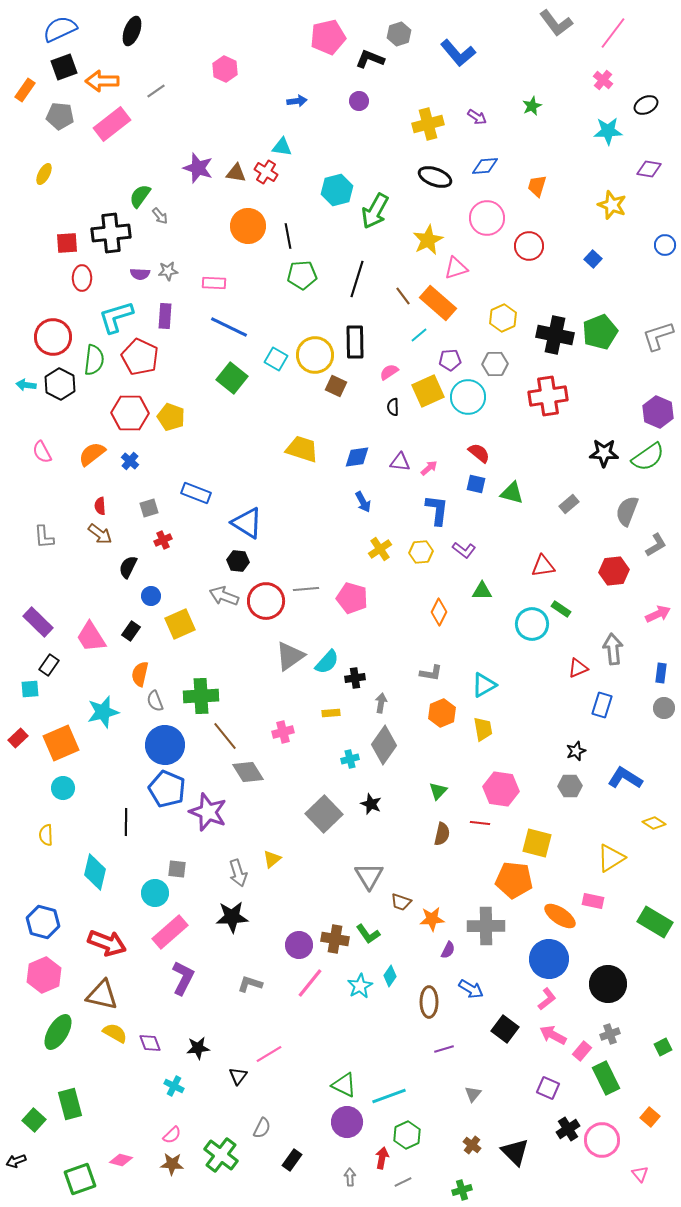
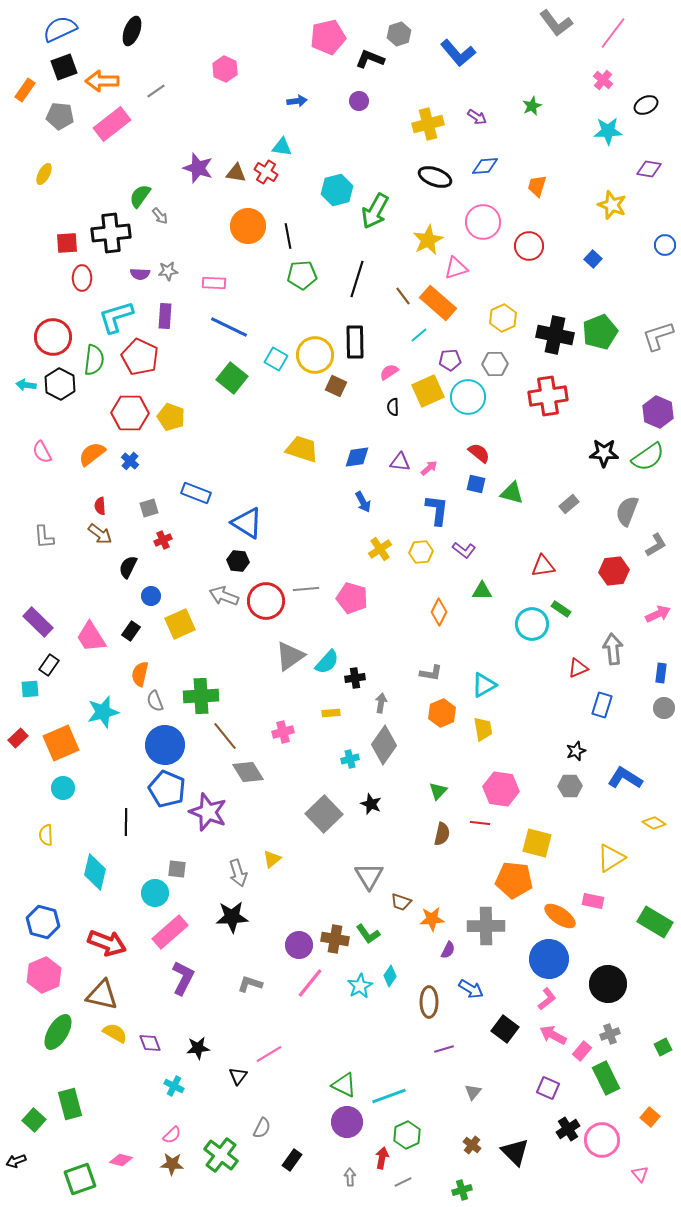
pink circle at (487, 218): moved 4 px left, 4 px down
gray triangle at (473, 1094): moved 2 px up
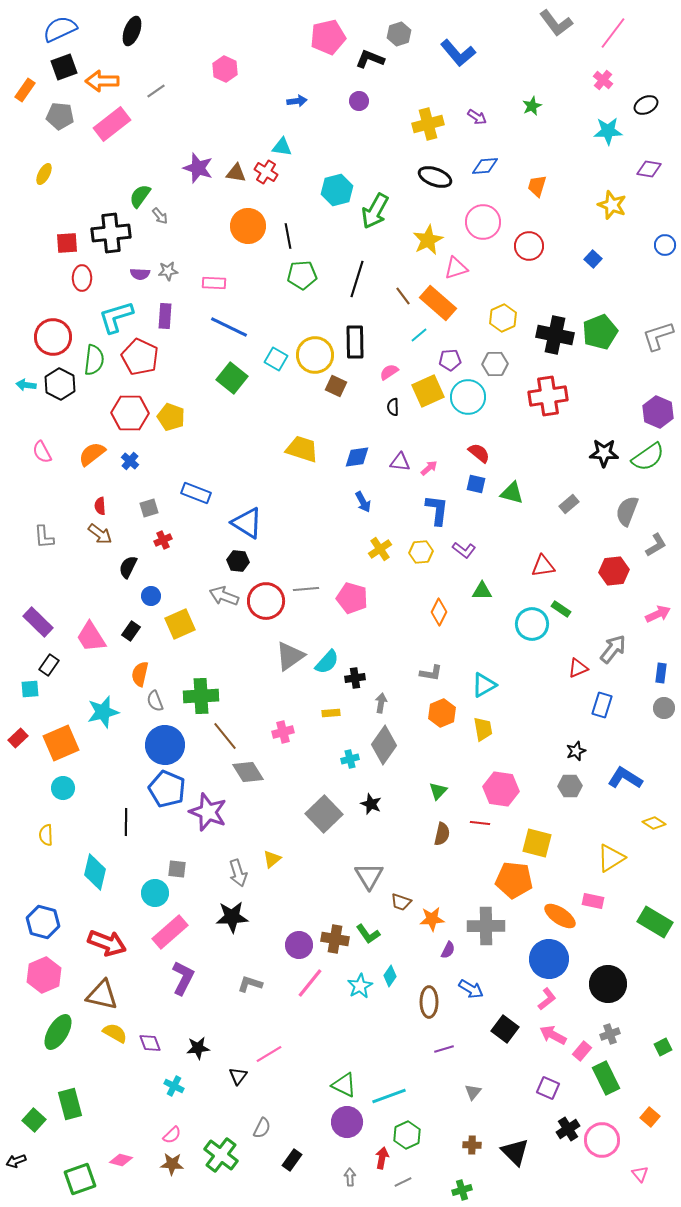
gray arrow at (613, 649): rotated 44 degrees clockwise
brown cross at (472, 1145): rotated 36 degrees counterclockwise
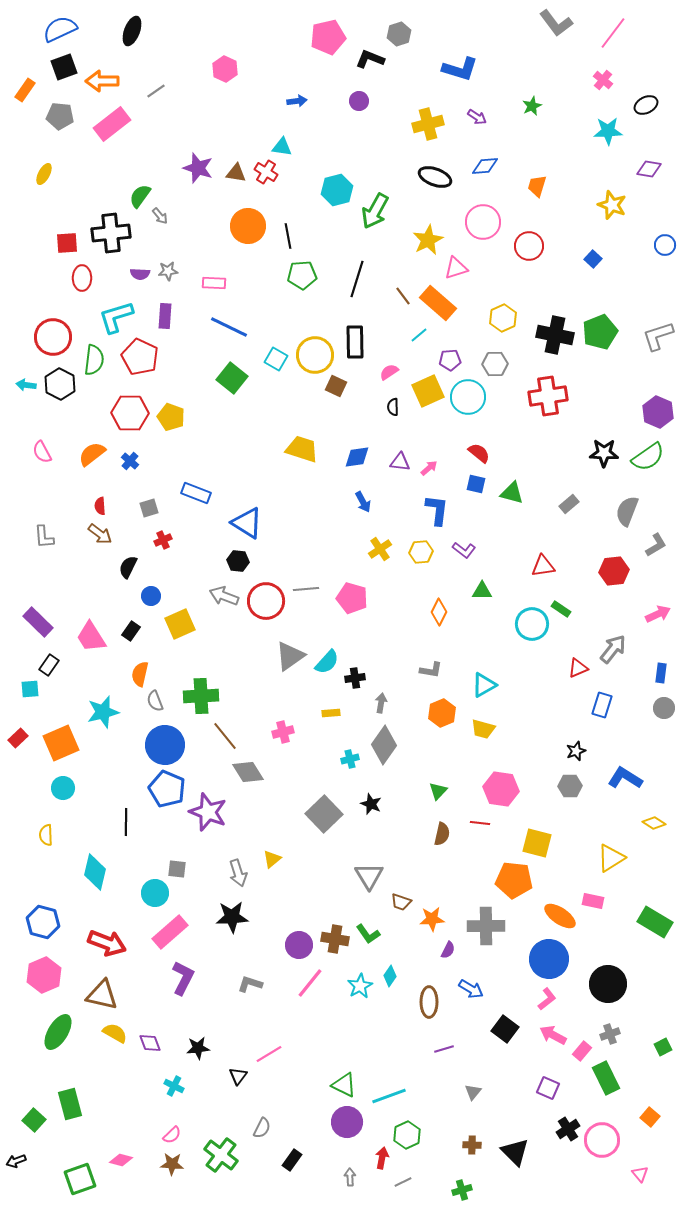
blue L-shape at (458, 53): moved 2 px right, 16 px down; rotated 33 degrees counterclockwise
gray L-shape at (431, 673): moved 3 px up
yellow trapezoid at (483, 729): rotated 115 degrees clockwise
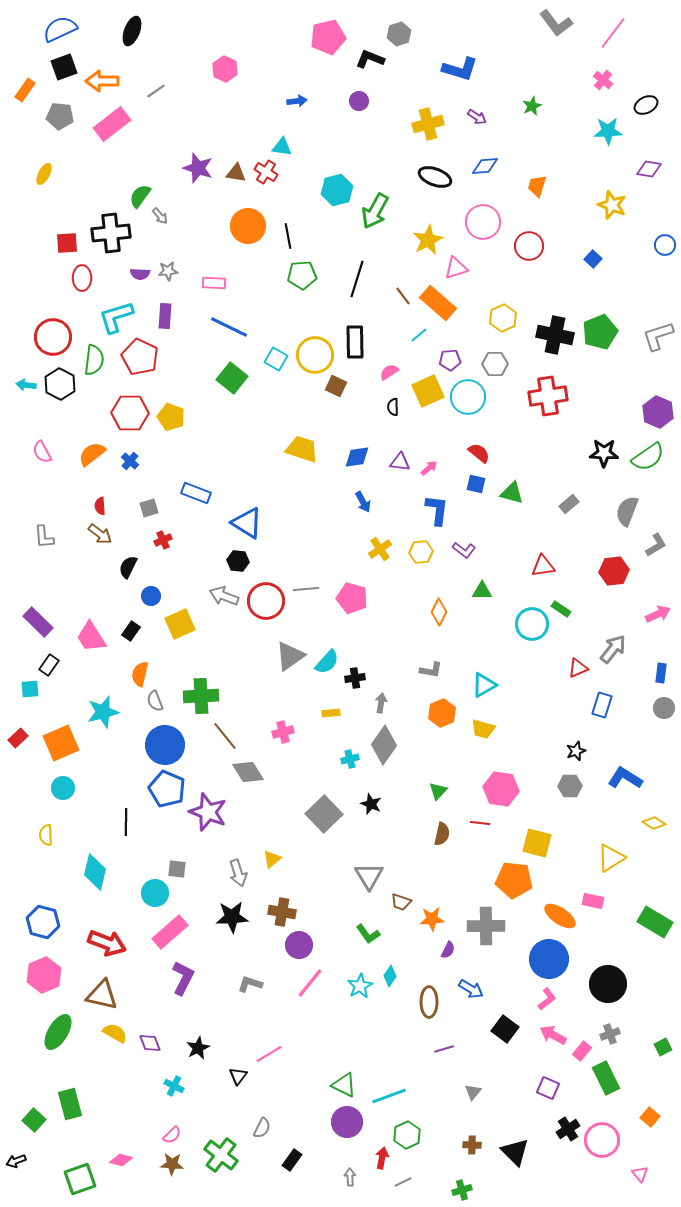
brown cross at (335, 939): moved 53 px left, 27 px up
black star at (198, 1048): rotated 20 degrees counterclockwise
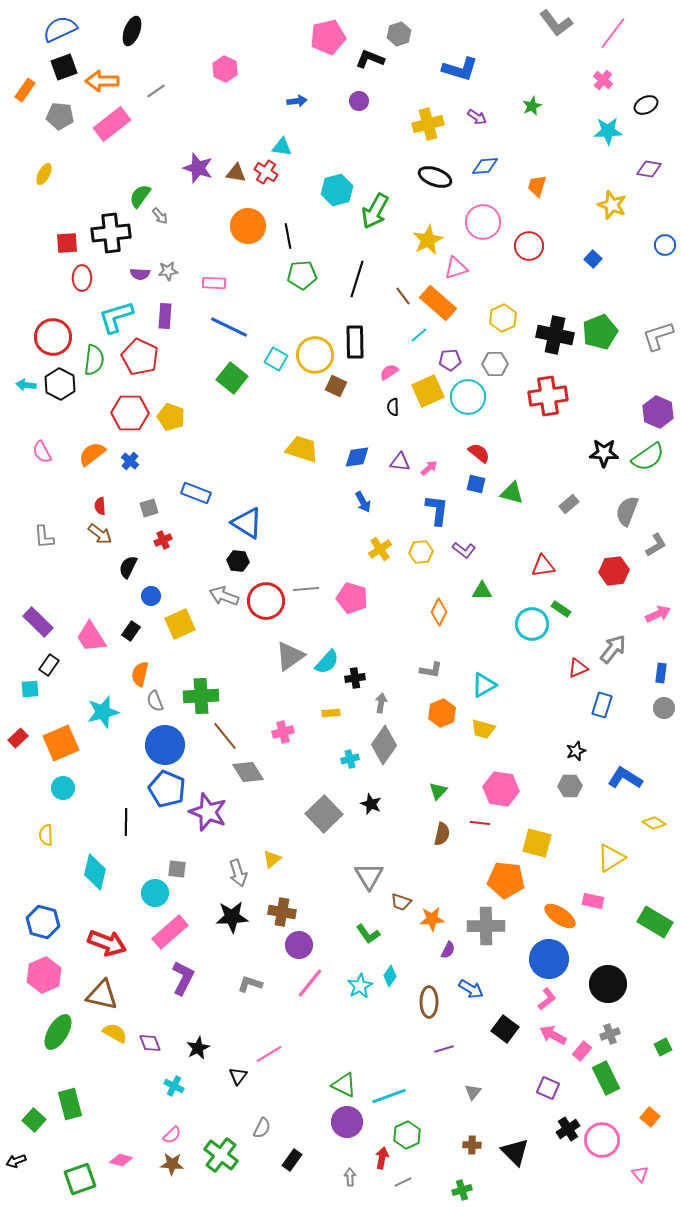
orange pentagon at (514, 880): moved 8 px left
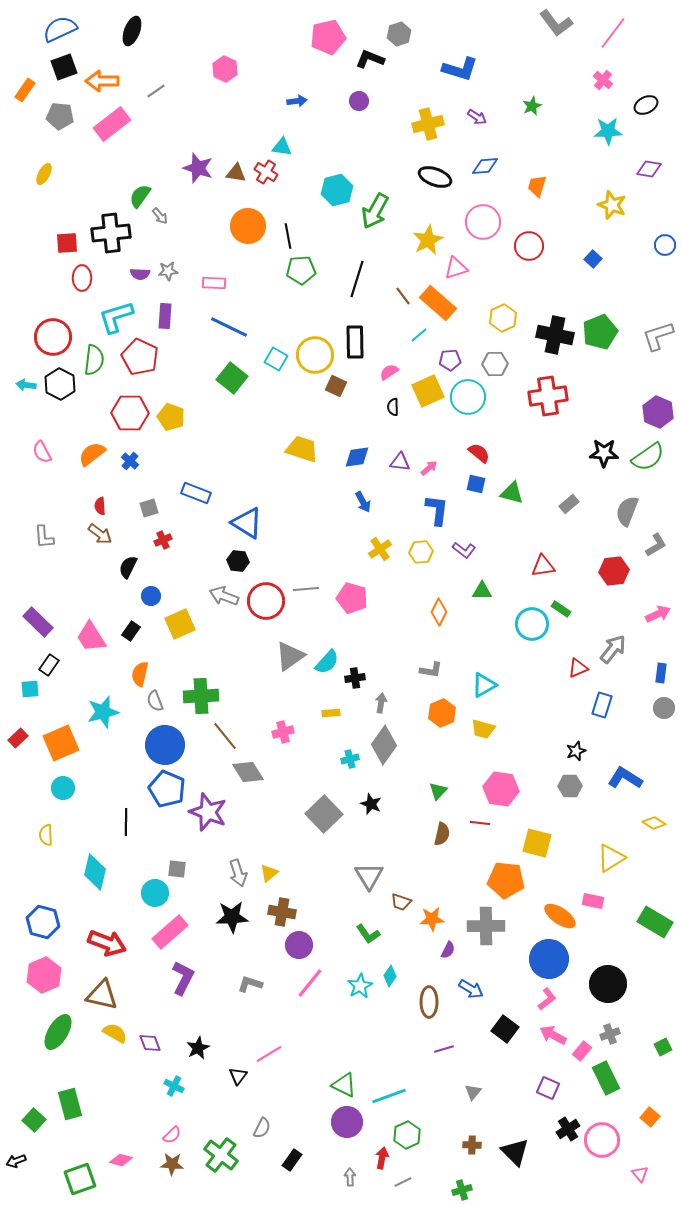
green pentagon at (302, 275): moved 1 px left, 5 px up
yellow triangle at (272, 859): moved 3 px left, 14 px down
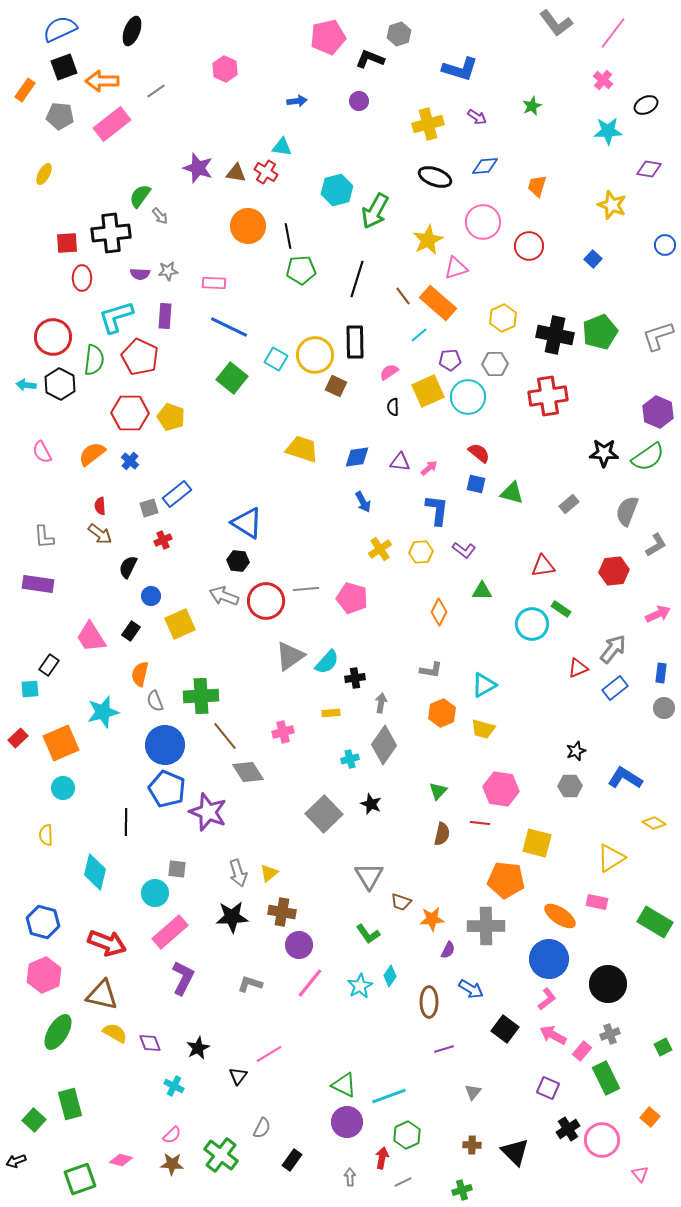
blue rectangle at (196, 493): moved 19 px left, 1 px down; rotated 60 degrees counterclockwise
purple rectangle at (38, 622): moved 38 px up; rotated 36 degrees counterclockwise
blue rectangle at (602, 705): moved 13 px right, 17 px up; rotated 35 degrees clockwise
pink rectangle at (593, 901): moved 4 px right, 1 px down
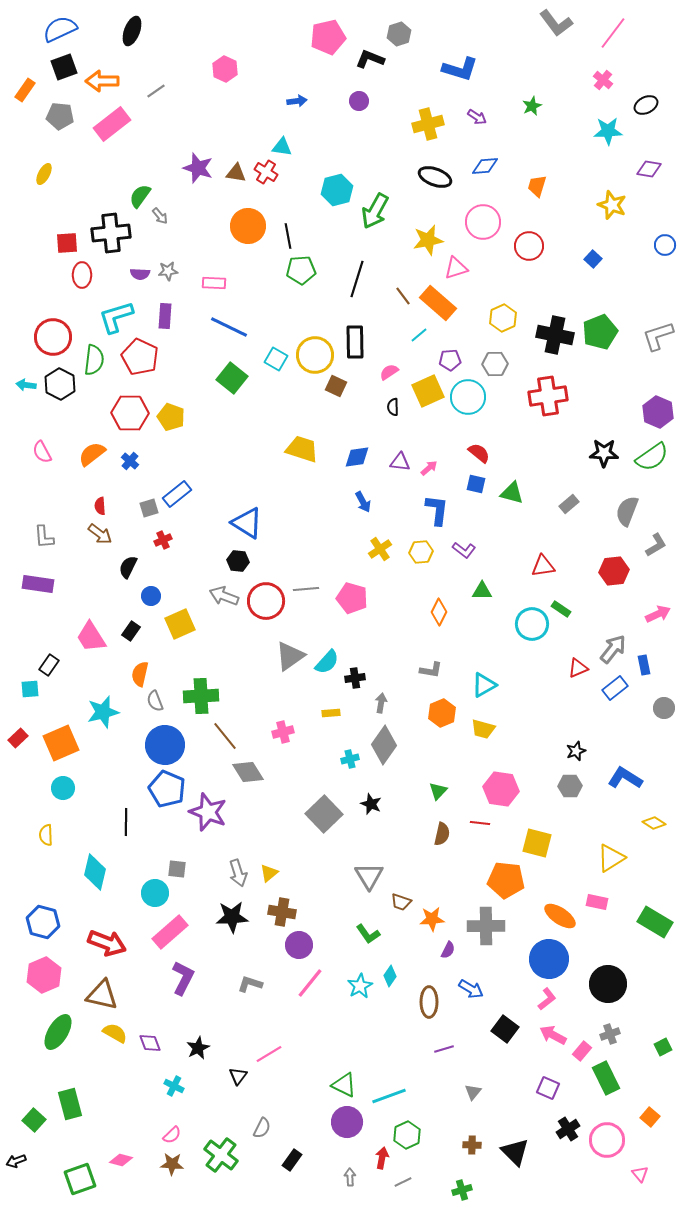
yellow star at (428, 240): rotated 16 degrees clockwise
red ellipse at (82, 278): moved 3 px up
green semicircle at (648, 457): moved 4 px right
blue rectangle at (661, 673): moved 17 px left, 8 px up; rotated 18 degrees counterclockwise
pink circle at (602, 1140): moved 5 px right
